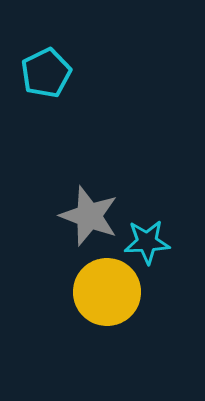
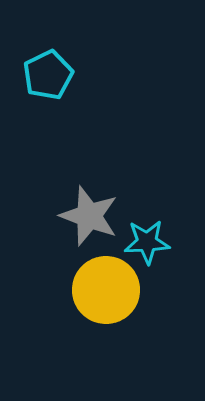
cyan pentagon: moved 2 px right, 2 px down
yellow circle: moved 1 px left, 2 px up
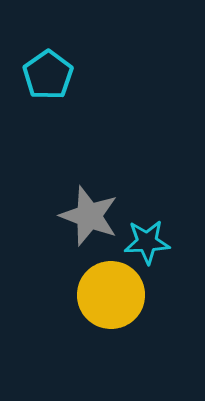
cyan pentagon: rotated 9 degrees counterclockwise
yellow circle: moved 5 px right, 5 px down
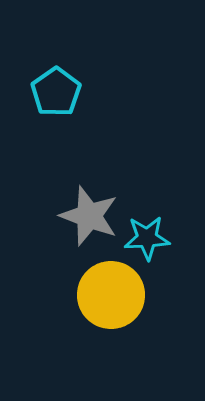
cyan pentagon: moved 8 px right, 17 px down
cyan star: moved 4 px up
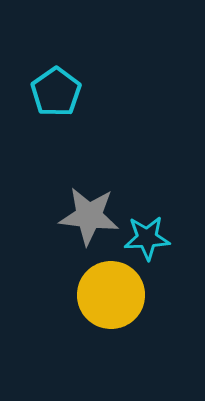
gray star: rotated 14 degrees counterclockwise
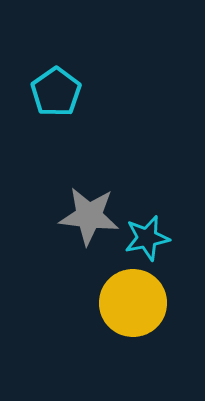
cyan star: rotated 9 degrees counterclockwise
yellow circle: moved 22 px right, 8 px down
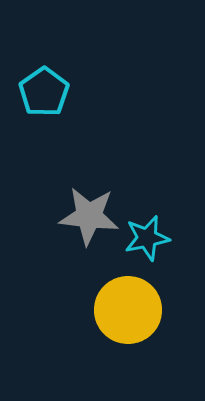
cyan pentagon: moved 12 px left
yellow circle: moved 5 px left, 7 px down
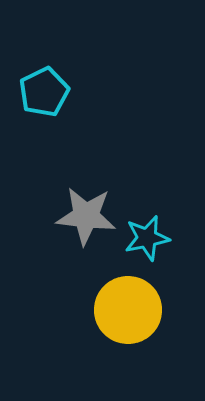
cyan pentagon: rotated 9 degrees clockwise
gray star: moved 3 px left
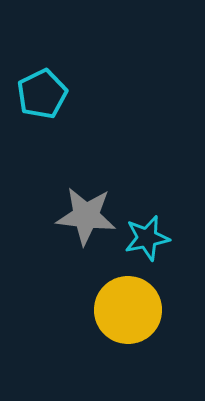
cyan pentagon: moved 2 px left, 2 px down
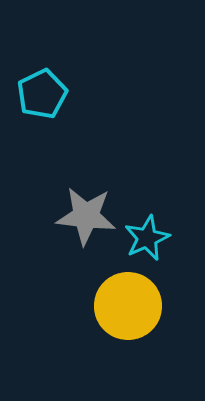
cyan star: rotated 12 degrees counterclockwise
yellow circle: moved 4 px up
